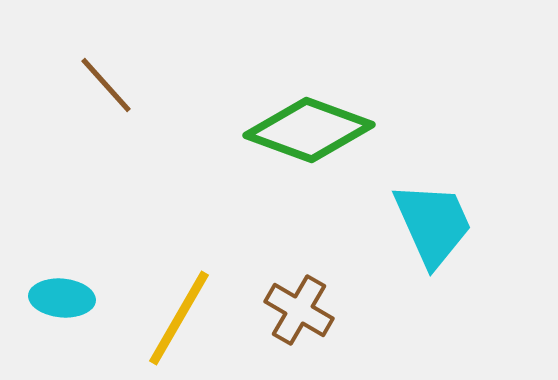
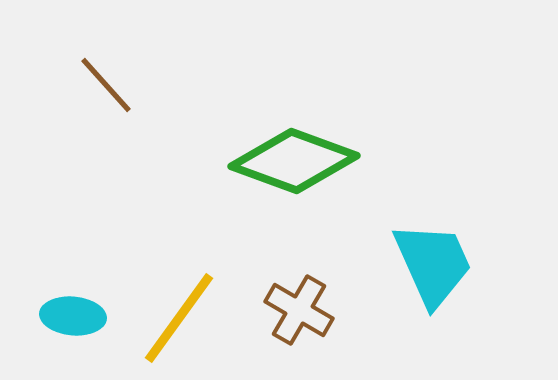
green diamond: moved 15 px left, 31 px down
cyan trapezoid: moved 40 px down
cyan ellipse: moved 11 px right, 18 px down
yellow line: rotated 6 degrees clockwise
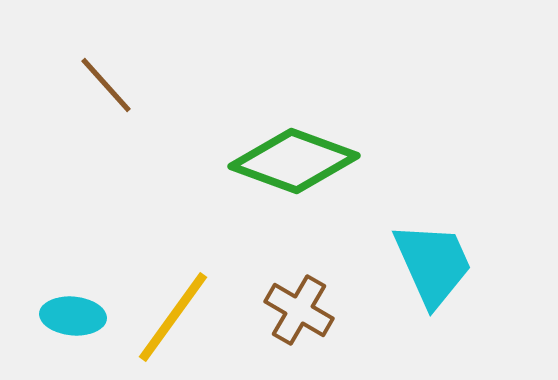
yellow line: moved 6 px left, 1 px up
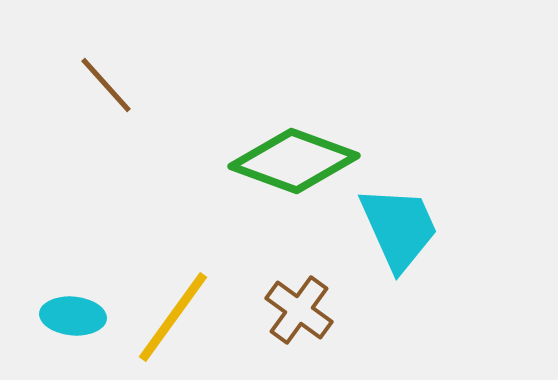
cyan trapezoid: moved 34 px left, 36 px up
brown cross: rotated 6 degrees clockwise
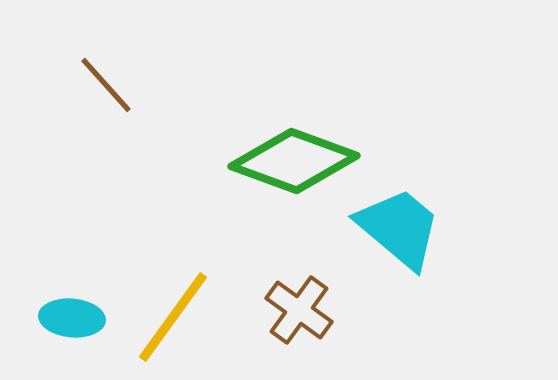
cyan trapezoid: rotated 26 degrees counterclockwise
cyan ellipse: moved 1 px left, 2 px down
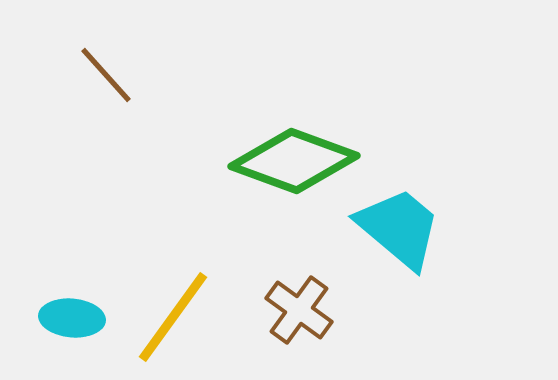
brown line: moved 10 px up
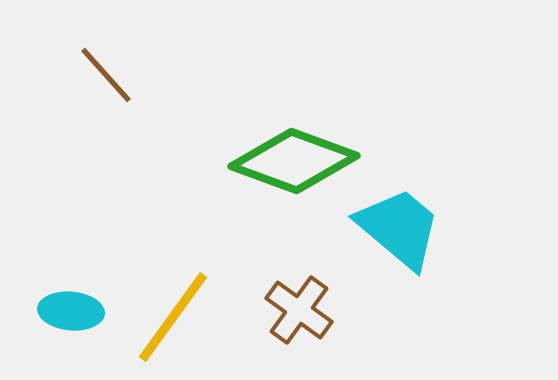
cyan ellipse: moved 1 px left, 7 px up
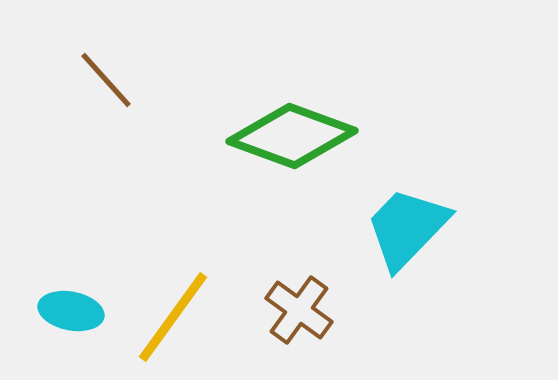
brown line: moved 5 px down
green diamond: moved 2 px left, 25 px up
cyan trapezoid: moved 8 px right; rotated 86 degrees counterclockwise
cyan ellipse: rotated 6 degrees clockwise
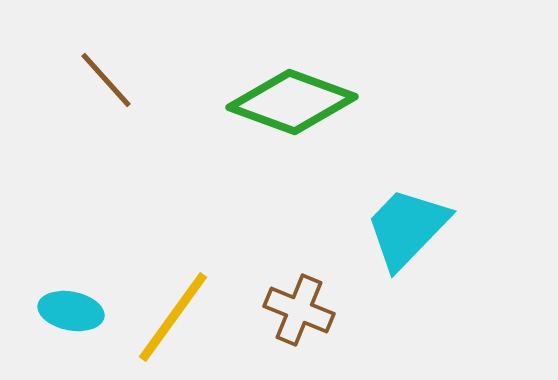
green diamond: moved 34 px up
brown cross: rotated 14 degrees counterclockwise
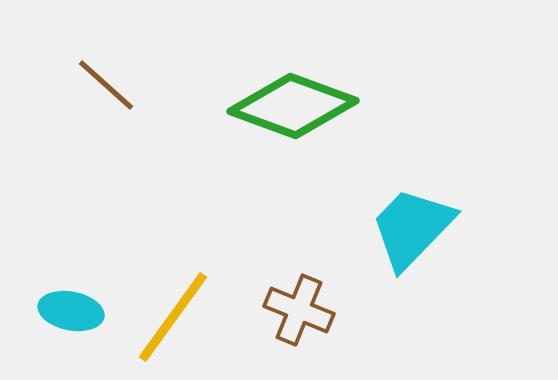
brown line: moved 5 px down; rotated 6 degrees counterclockwise
green diamond: moved 1 px right, 4 px down
cyan trapezoid: moved 5 px right
